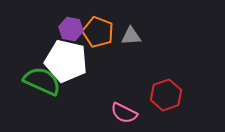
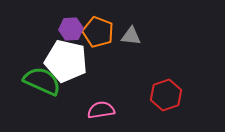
purple hexagon: rotated 15 degrees counterclockwise
gray triangle: rotated 10 degrees clockwise
pink semicircle: moved 23 px left, 3 px up; rotated 144 degrees clockwise
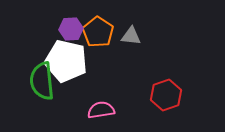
orange pentagon: rotated 12 degrees clockwise
green semicircle: rotated 120 degrees counterclockwise
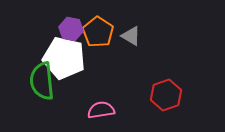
purple hexagon: rotated 15 degrees clockwise
gray triangle: rotated 25 degrees clockwise
white pentagon: moved 2 px left, 3 px up
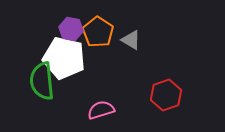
gray triangle: moved 4 px down
pink semicircle: rotated 8 degrees counterclockwise
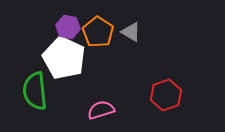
purple hexagon: moved 3 px left, 2 px up
gray triangle: moved 8 px up
white pentagon: rotated 12 degrees clockwise
green semicircle: moved 7 px left, 10 px down
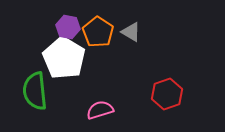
white pentagon: rotated 6 degrees clockwise
red hexagon: moved 1 px right, 1 px up
pink semicircle: moved 1 px left
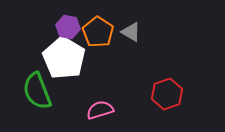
green semicircle: moved 2 px right; rotated 15 degrees counterclockwise
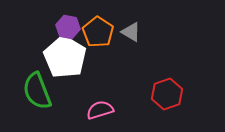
white pentagon: moved 1 px right, 1 px up
